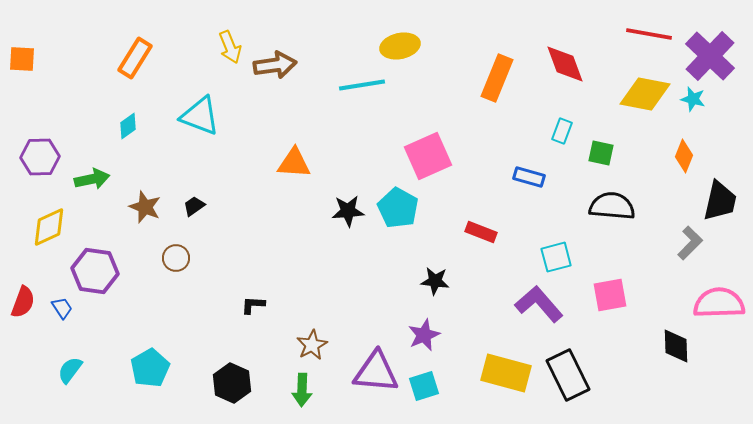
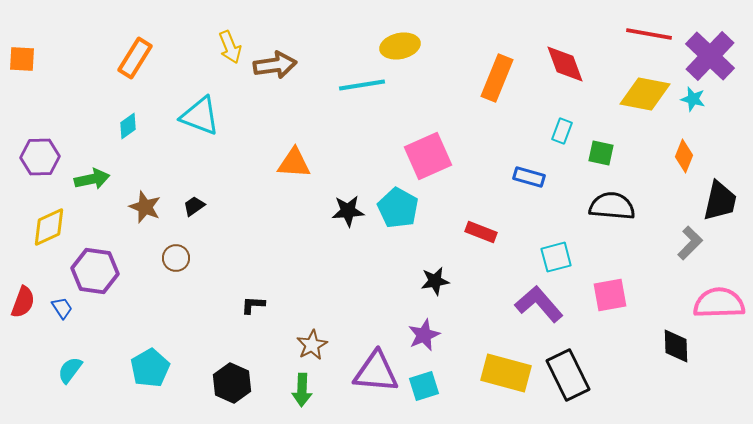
black star at (435, 281): rotated 16 degrees counterclockwise
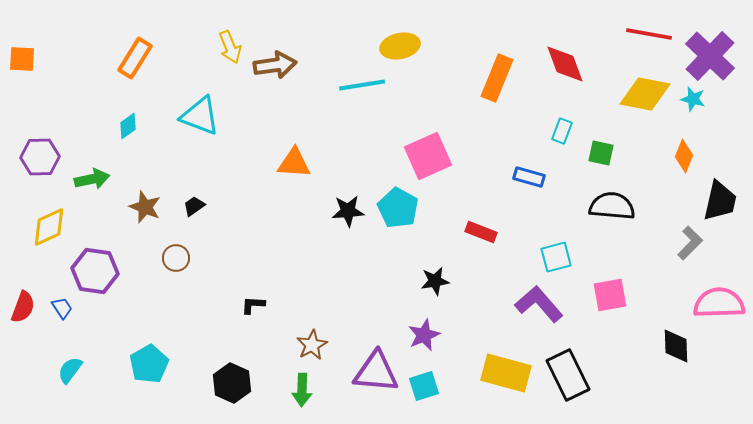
red semicircle at (23, 302): moved 5 px down
cyan pentagon at (150, 368): moved 1 px left, 4 px up
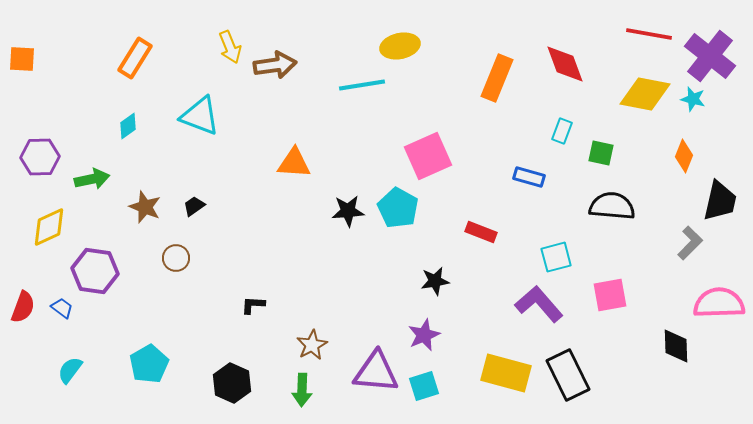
purple cross at (710, 56): rotated 6 degrees counterclockwise
blue trapezoid at (62, 308): rotated 20 degrees counterclockwise
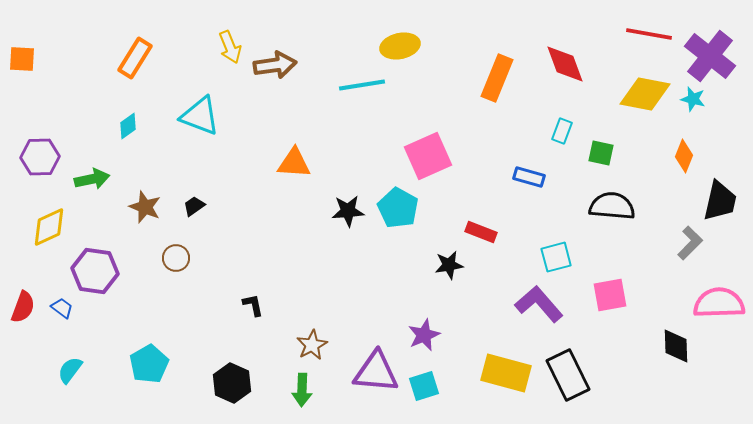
black star at (435, 281): moved 14 px right, 16 px up
black L-shape at (253, 305): rotated 75 degrees clockwise
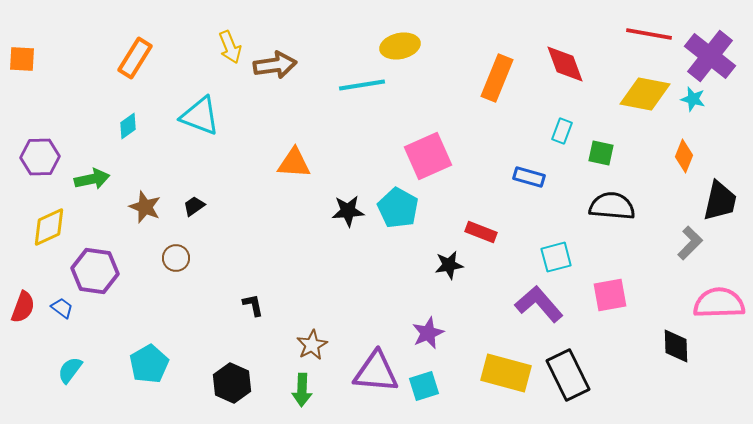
purple star at (424, 335): moved 4 px right, 2 px up
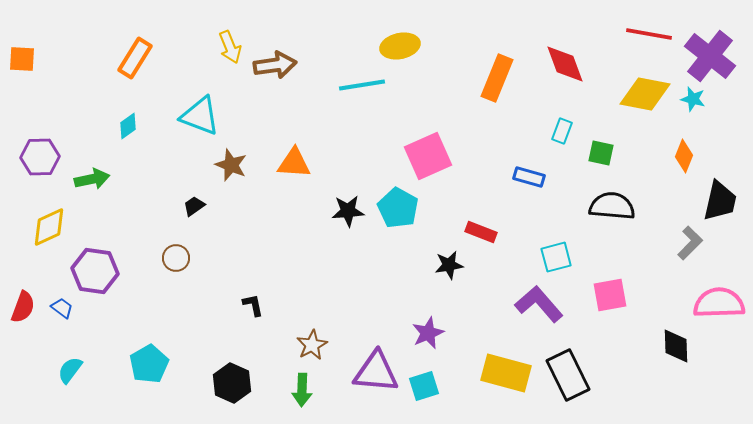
brown star at (145, 207): moved 86 px right, 42 px up
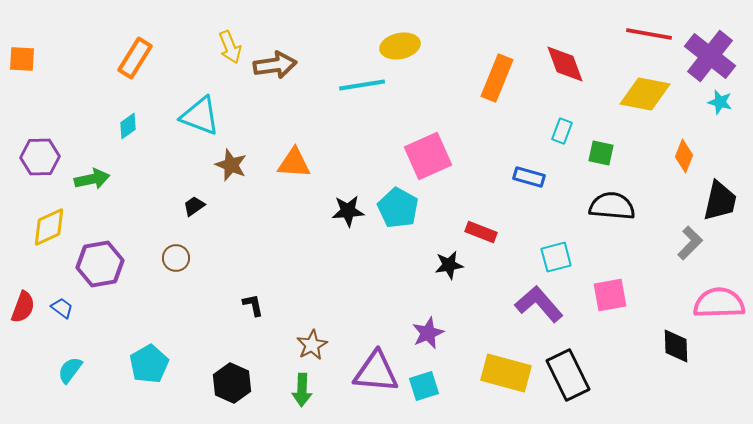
cyan star at (693, 99): moved 27 px right, 3 px down
purple hexagon at (95, 271): moved 5 px right, 7 px up; rotated 18 degrees counterclockwise
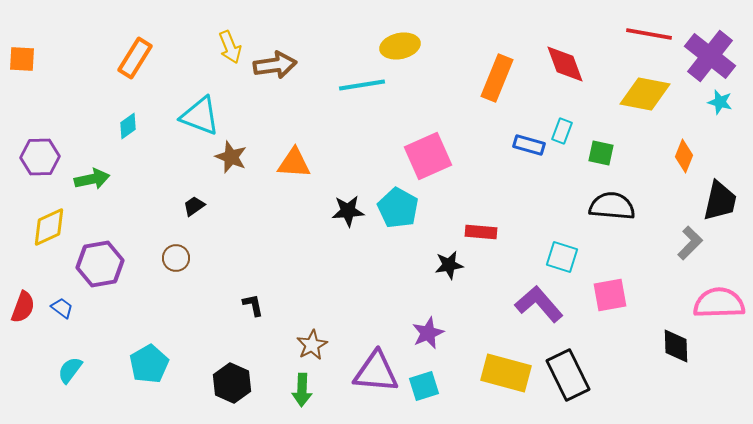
brown star at (231, 165): moved 8 px up
blue rectangle at (529, 177): moved 32 px up
red rectangle at (481, 232): rotated 16 degrees counterclockwise
cyan square at (556, 257): moved 6 px right; rotated 32 degrees clockwise
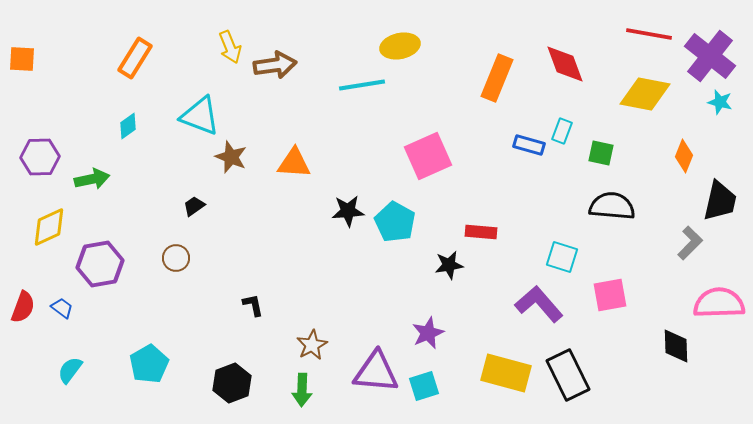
cyan pentagon at (398, 208): moved 3 px left, 14 px down
black hexagon at (232, 383): rotated 15 degrees clockwise
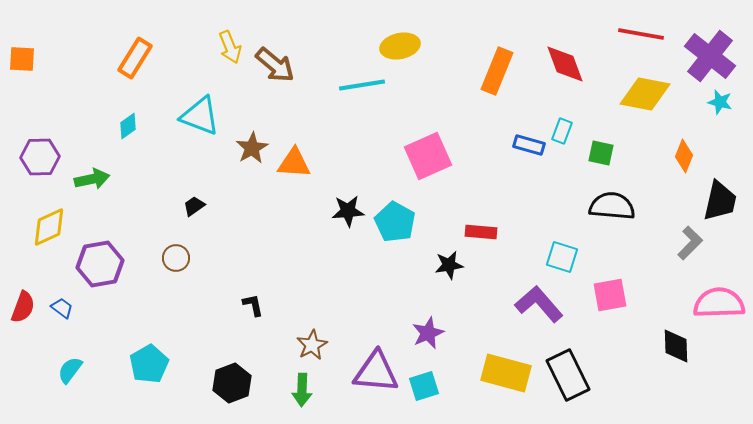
red line at (649, 34): moved 8 px left
brown arrow at (275, 65): rotated 48 degrees clockwise
orange rectangle at (497, 78): moved 7 px up
brown star at (231, 157): moved 21 px right, 9 px up; rotated 20 degrees clockwise
